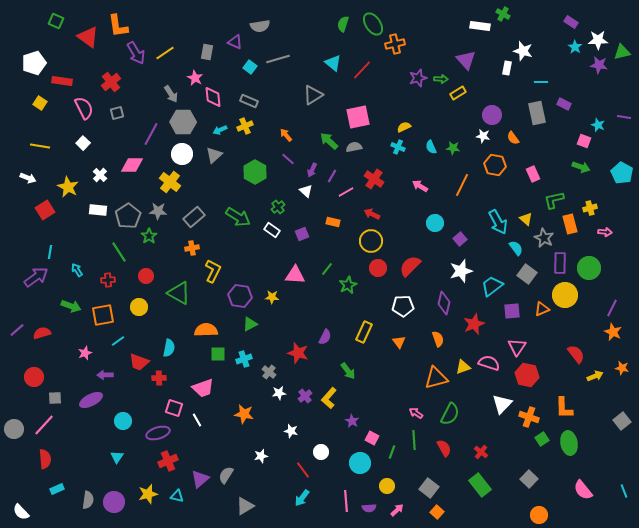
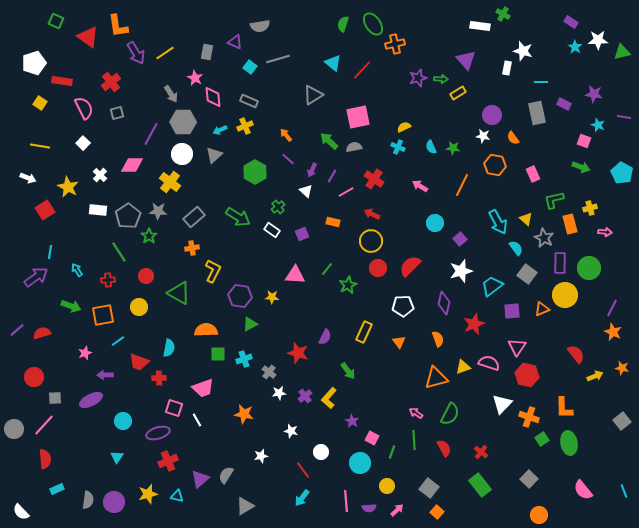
purple star at (599, 65): moved 5 px left, 29 px down
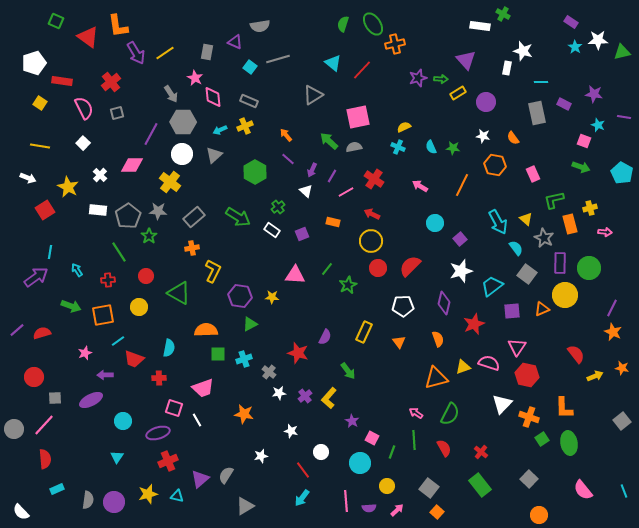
purple circle at (492, 115): moved 6 px left, 13 px up
red trapezoid at (139, 362): moved 5 px left, 3 px up
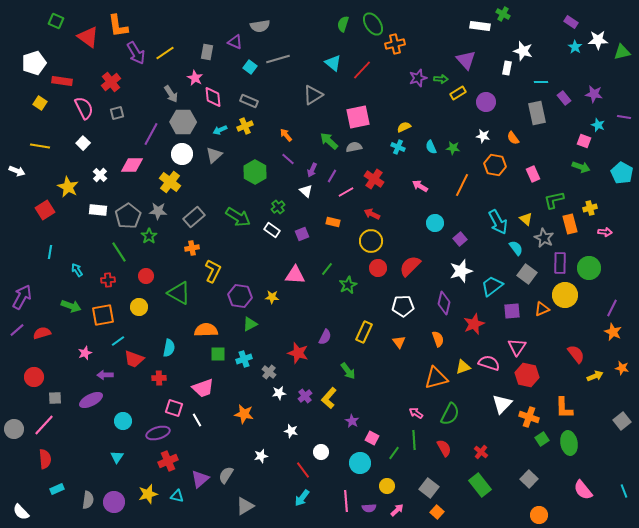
purple rectangle at (564, 104): moved 6 px up; rotated 24 degrees clockwise
white arrow at (28, 178): moved 11 px left, 7 px up
purple arrow at (36, 277): moved 14 px left, 20 px down; rotated 25 degrees counterclockwise
green line at (392, 452): moved 2 px right, 1 px down; rotated 16 degrees clockwise
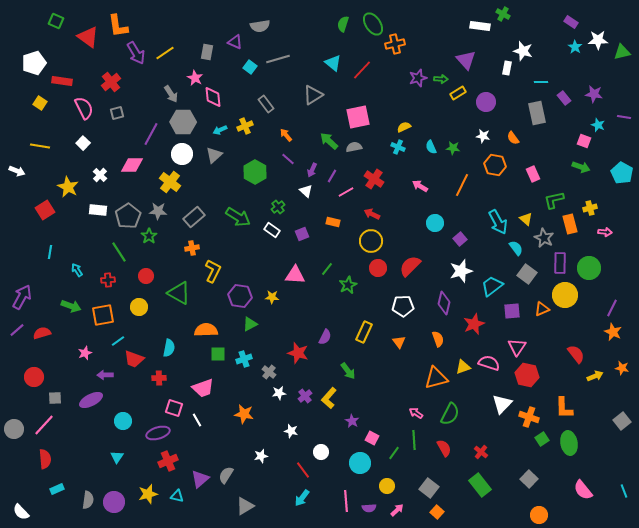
gray rectangle at (249, 101): moved 17 px right, 3 px down; rotated 30 degrees clockwise
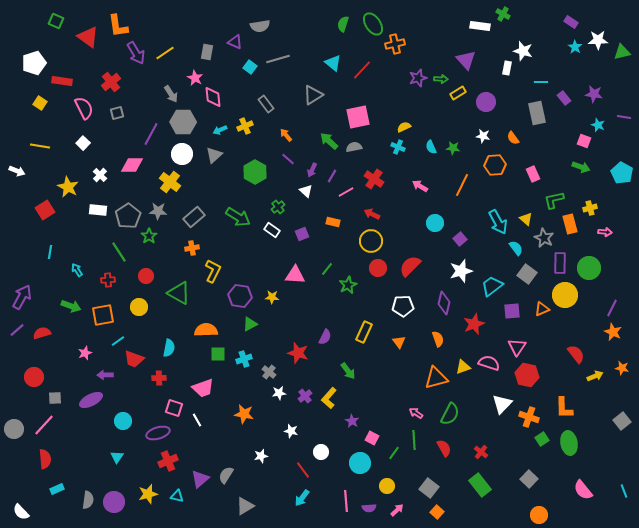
orange hexagon at (495, 165): rotated 15 degrees counterclockwise
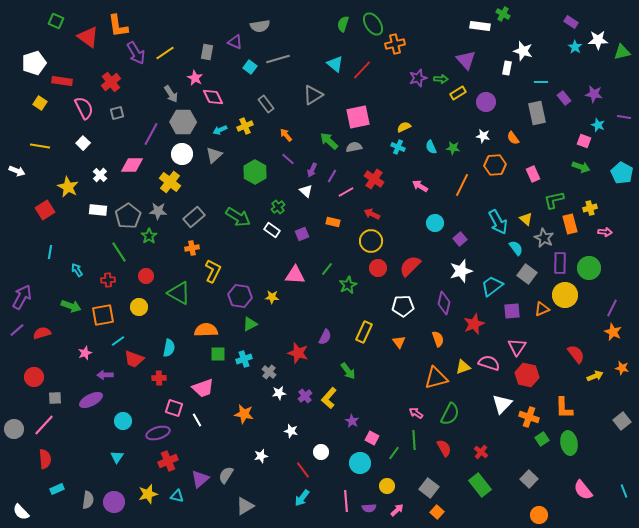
cyan triangle at (333, 63): moved 2 px right, 1 px down
pink diamond at (213, 97): rotated 20 degrees counterclockwise
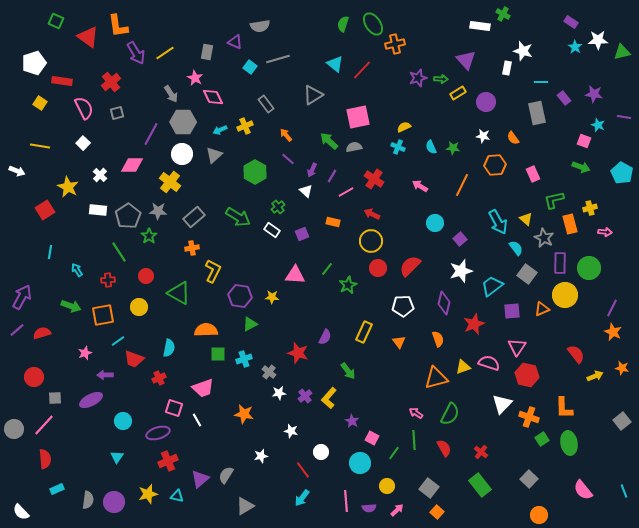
red cross at (159, 378): rotated 24 degrees counterclockwise
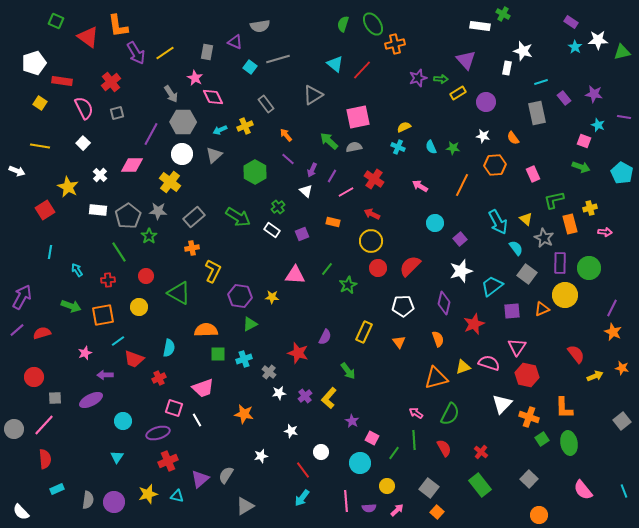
cyan line at (541, 82): rotated 16 degrees counterclockwise
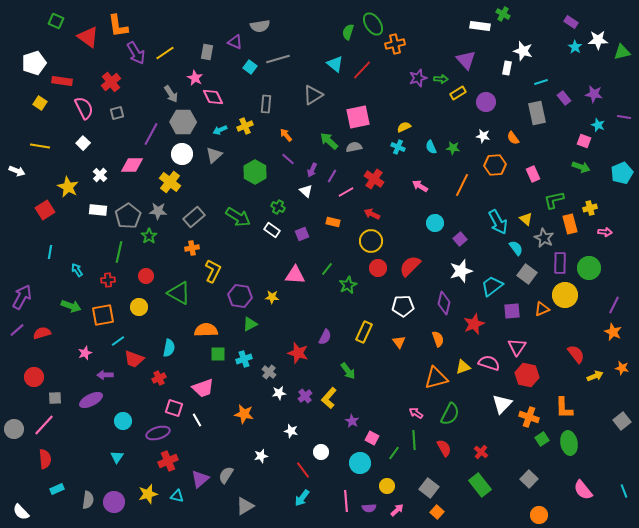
green semicircle at (343, 24): moved 5 px right, 8 px down
gray rectangle at (266, 104): rotated 42 degrees clockwise
cyan pentagon at (622, 173): rotated 20 degrees clockwise
green cross at (278, 207): rotated 24 degrees counterclockwise
green line at (119, 252): rotated 45 degrees clockwise
purple line at (612, 308): moved 2 px right, 3 px up
